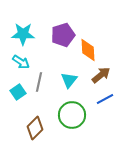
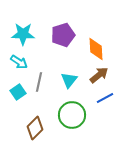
orange diamond: moved 8 px right, 1 px up
cyan arrow: moved 2 px left
brown arrow: moved 2 px left
blue line: moved 1 px up
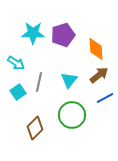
cyan star: moved 10 px right, 1 px up
cyan arrow: moved 3 px left, 1 px down
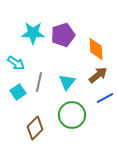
brown arrow: moved 1 px left
cyan triangle: moved 2 px left, 2 px down
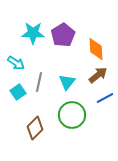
purple pentagon: rotated 15 degrees counterclockwise
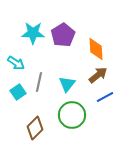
cyan triangle: moved 2 px down
blue line: moved 1 px up
